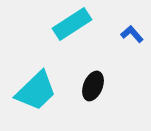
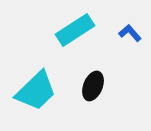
cyan rectangle: moved 3 px right, 6 px down
blue L-shape: moved 2 px left, 1 px up
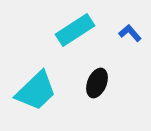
black ellipse: moved 4 px right, 3 px up
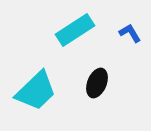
blue L-shape: rotated 10 degrees clockwise
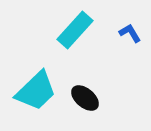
cyan rectangle: rotated 15 degrees counterclockwise
black ellipse: moved 12 px left, 15 px down; rotated 72 degrees counterclockwise
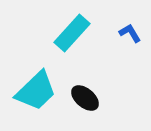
cyan rectangle: moved 3 px left, 3 px down
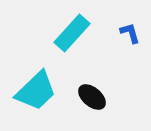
blue L-shape: rotated 15 degrees clockwise
black ellipse: moved 7 px right, 1 px up
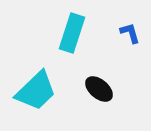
cyan rectangle: rotated 24 degrees counterclockwise
black ellipse: moved 7 px right, 8 px up
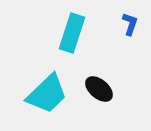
blue L-shape: moved 9 px up; rotated 35 degrees clockwise
cyan trapezoid: moved 11 px right, 3 px down
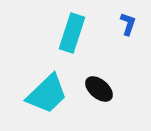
blue L-shape: moved 2 px left
